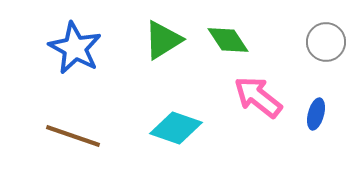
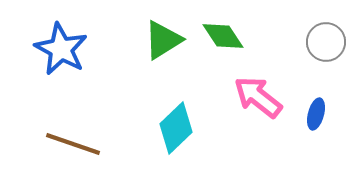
green diamond: moved 5 px left, 4 px up
blue star: moved 14 px left, 1 px down
cyan diamond: rotated 63 degrees counterclockwise
brown line: moved 8 px down
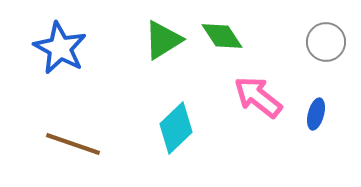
green diamond: moved 1 px left
blue star: moved 1 px left, 1 px up
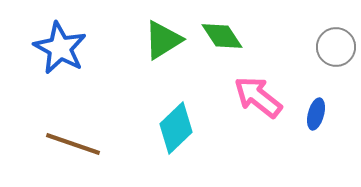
gray circle: moved 10 px right, 5 px down
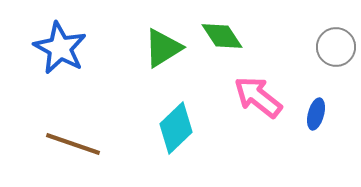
green triangle: moved 8 px down
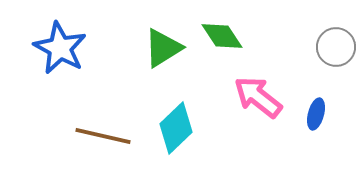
brown line: moved 30 px right, 8 px up; rotated 6 degrees counterclockwise
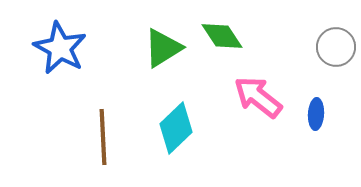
blue ellipse: rotated 12 degrees counterclockwise
brown line: moved 1 px down; rotated 74 degrees clockwise
